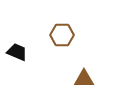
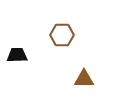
black trapezoid: moved 3 px down; rotated 25 degrees counterclockwise
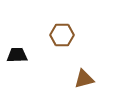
brown triangle: rotated 15 degrees counterclockwise
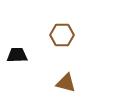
brown triangle: moved 18 px left, 4 px down; rotated 30 degrees clockwise
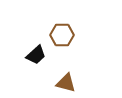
black trapezoid: moved 19 px right; rotated 140 degrees clockwise
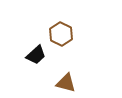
brown hexagon: moved 1 px left, 1 px up; rotated 25 degrees clockwise
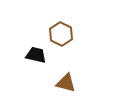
black trapezoid: rotated 125 degrees counterclockwise
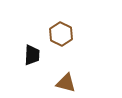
black trapezoid: moved 4 px left; rotated 80 degrees clockwise
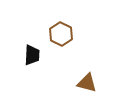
brown triangle: moved 21 px right
